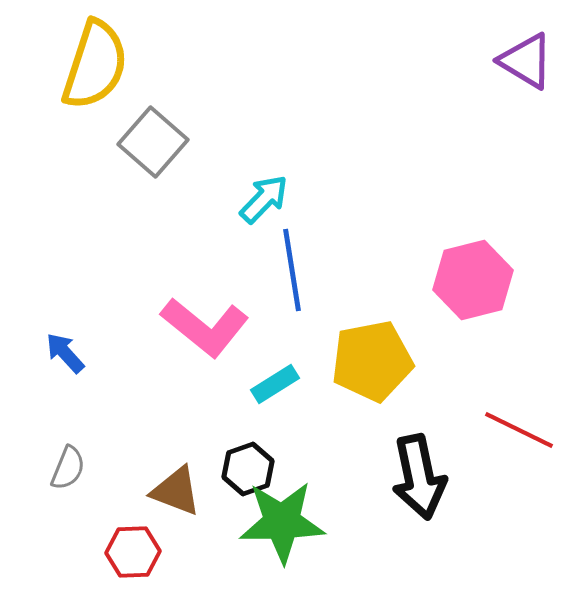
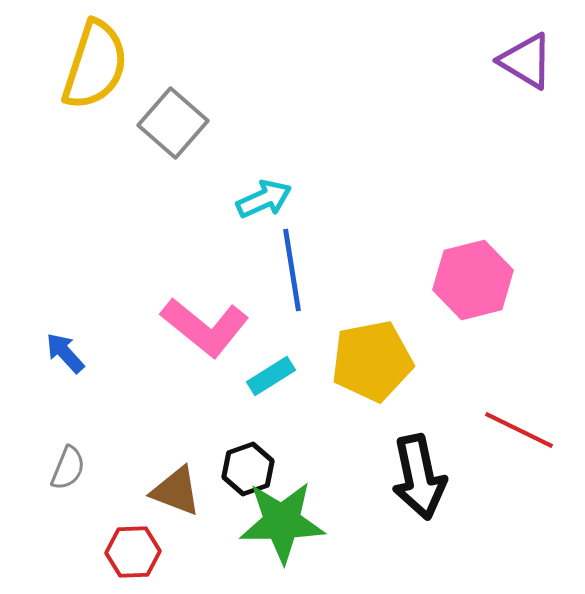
gray square: moved 20 px right, 19 px up
cyan arrow: rotated 22 degrees clockwise
cyan rectangle: moved 4 px left, 8 px up
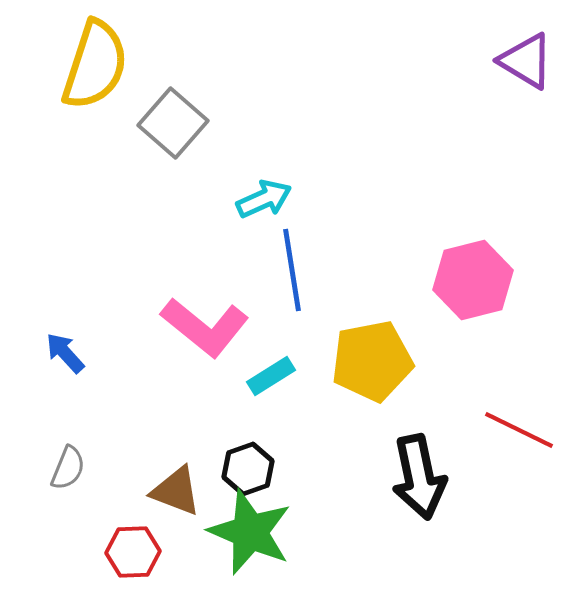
green star: moved 32 px left, 10 px down; rotated 24 degrees clockwise
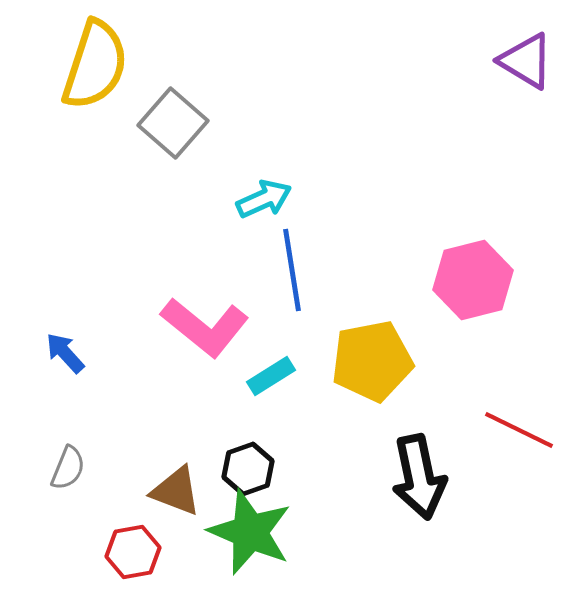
red hexagon: rotated 8 degrees counterclockwise
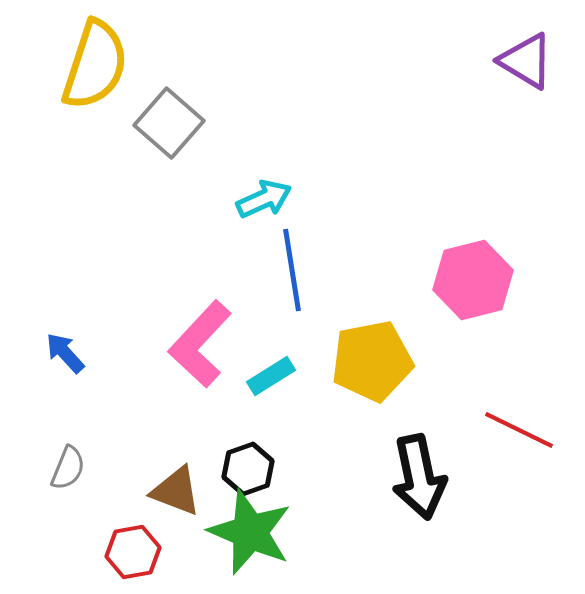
gray square: moved 4 px left
pink L-shape: moved 5 px left, 17 px down; rotated 94 degrees clockwise
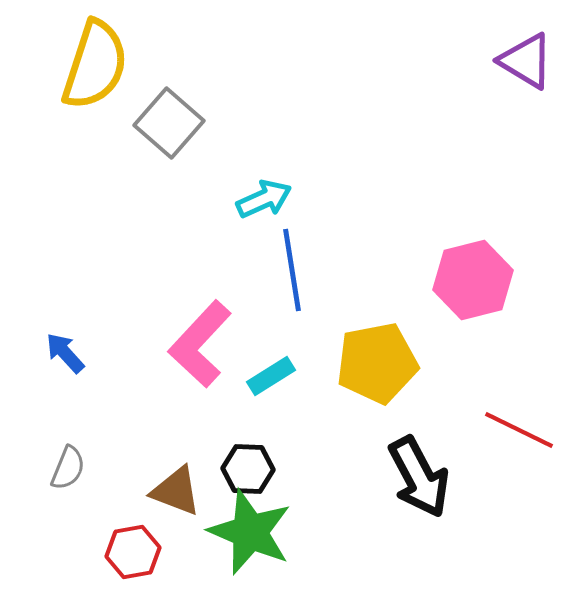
yellow pentagon: moved 5 px right, 2 px down
black hexagon: rotated 21 degrees clockwise
black arrow: rotated 16 degrees counterclockwise
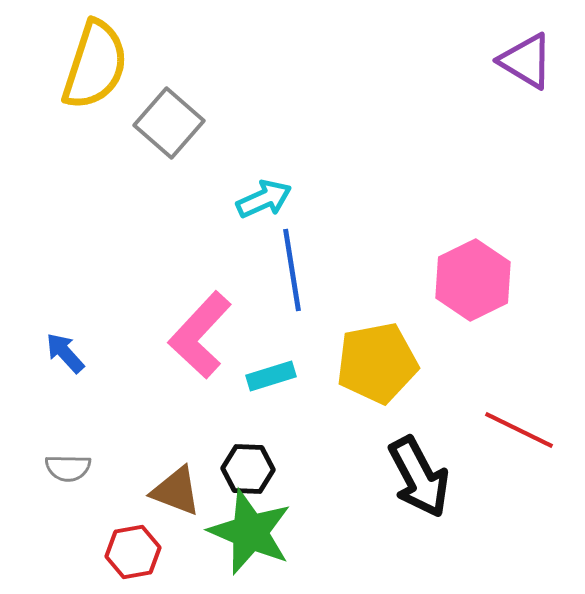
pink hexagon: rotated 12 degrees counterclockwise
pink L-shape: moved 9 px up
cyan rectangle: rotated 15 degrees clockwise
gray semicircle: rotated 69 degrees clockwise
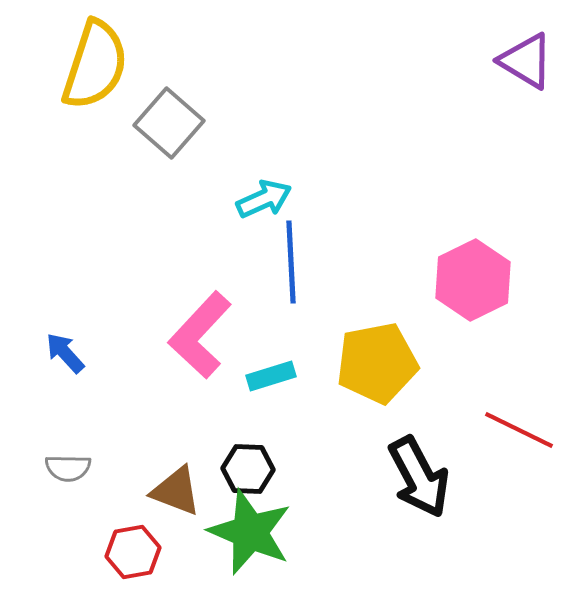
blue line: moved 1 px left, 8 px up; rotated 6 degrees clockwise
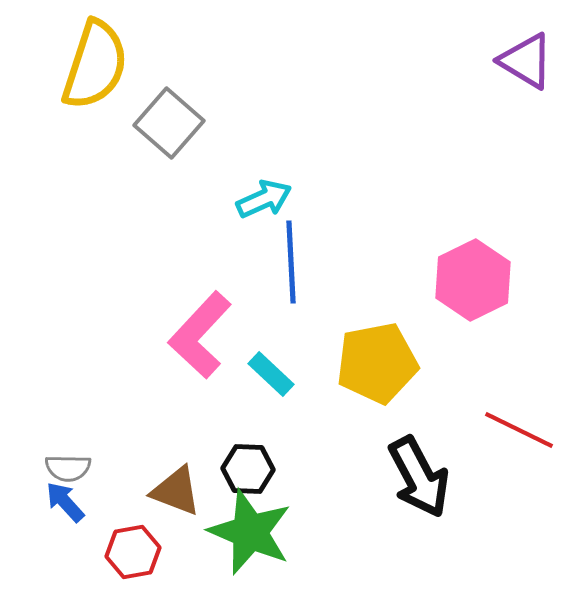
blue arrow: moved 149 px down
cyan rectangle: moved 2 px up; rotated 60 degrees clockwise
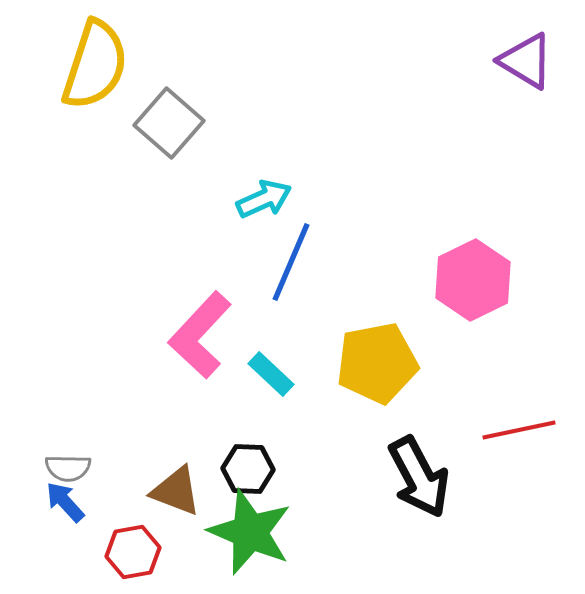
blue line: rotated 26 degrees clockwise
red line: rotated 38 degrees counterclockwise
